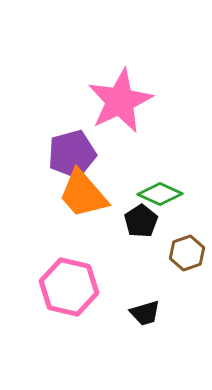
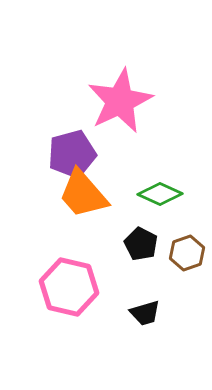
black pentagon: moved 23 px down; rotated 12 degrees counterclockwise
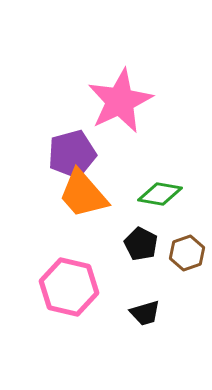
green diamond: rotated 15 degrees counterclockwise
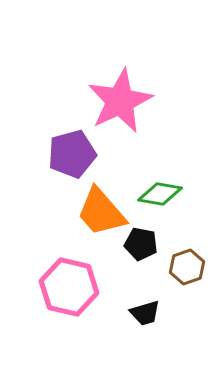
orange trapezoid: moved 18 px right, 18 px down
black pentagon: rotated 16 degrees counterclockwise
brown hexagon: moved 14 px down
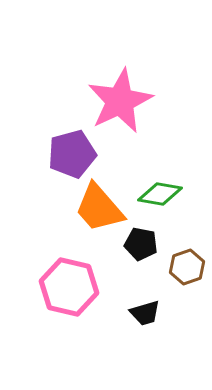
orange trapezoid: moved 2 px left, 4 px up
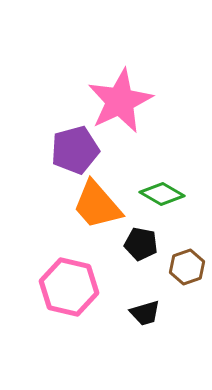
purple pentagon: moved 3 px right, 4 px up
green diamond: moved 2 px right; rotated 21 degrees clockwise
orange trapezoid: moved 2 px left, 3 px up
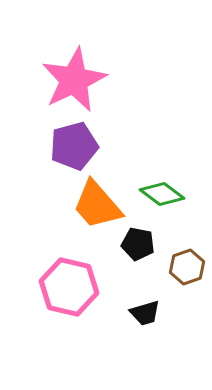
pink star: moved 46 px left, 21 px up
purple pentagon: moved 1 px left, 4 px up
green diamond: rotated 6 degrees clockwise
black pentagon: moved 3 px left
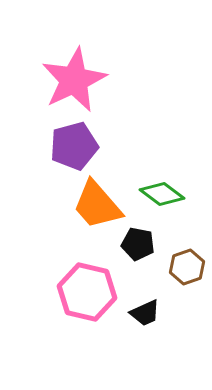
pink hexagon: moved 18 px right, 5 px down
black trapezoid: rotated 8 degrees counterclockwise
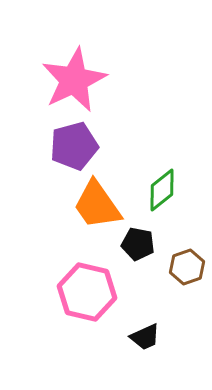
green diamond: moved 4 px up; rotated 75 degrees counterclockwise
orange trapezoid: rotated 6 degrees clockwise
black trapezoid: moved 24 px down
